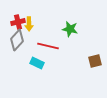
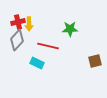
green star: rotated 14 degrees counterclockwise
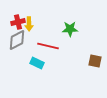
gray diamond: rotated 20 degrees clockwise
brown square: rotated 24 degrees clockwise
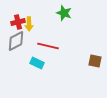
green star: moved 6 px left, 16 px up; rotated 21 degrees clockwise
gray diamond: moved 1 px left, 1 px down
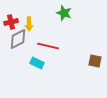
red cross: moved 7 px left
gray diamond: moved 2 px right, 2 px up
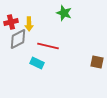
brown square: moved 2 px right, 1 px down
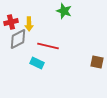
green star: moved 2 px up
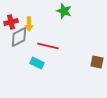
gray diamond: moved 1 px right, 2 px up
